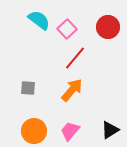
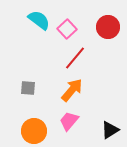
pink trapezoid: moved 1 px left, 10 px up
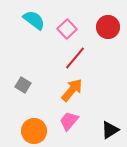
cyan semicircle: moved 5 px left
gray square: moved 5 px left, 3 px up; rotated 28 degrees clockwise
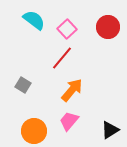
red line: moved 13 px left
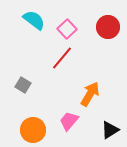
orange arrow: moved 18 px right, 4 px down; rotated 10 degrees counterclockwise
orange circle: moved 1 px left, 1 px up
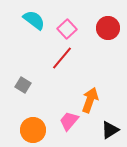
red circle: moved 1 px down
orange arrow: moved 6 px down; rotated 10 degrees counterclockwise
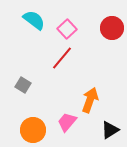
red circle: moved 4 px right
pink trapezoid: moved 2 px left, 1 px down
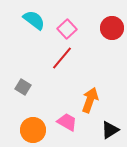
gray square: moved 2 px down
pink trapezoid: rotated 80 degrees clockwise
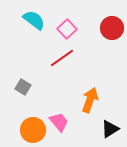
red line: rotated 15 degrees clockwise
pink trapezoid: moved 8 px left; rotated 20 degrees clockwise
black triangle: moved 1 px up
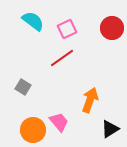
cyan semicircle: moved 1 px left, 1 px down
pink square: rotated 18 degrees clockwise
